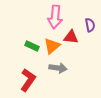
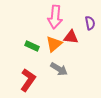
purple semicircle: moved 2 px up
orange triangle: moved 2 px right, 2 px up
gray arrow: moved 1 px right, 1 px down; rotated 24 degrees clockwise
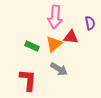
red L-shape: rotated 30 degrees counterclockwise
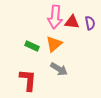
red triangle: moved 1 px right, 15 px up
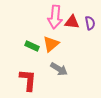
orange triangle: moved 3 px left
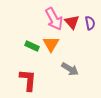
pink arrow: moved 1 px left, 2 px down; rotated 35 degrees counterclockwise
red triangle: rotated 42 degrees clockwise
orange triangle: rotated 18 degrees counterclockwise
gray arrow: moved 11 px right
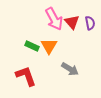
orange triangle: moved 2 px left, 2 px down
red L-shape: moved 2 px left, 4 px up; rotated 25 degrees counterclockwise
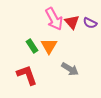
purple semicircle: rotated 128 degrees clockwise
green rectangle: rotated 32 degrees clockwise
red L-shape: moved 1 px right, 1 px up
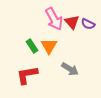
purple semicircle: moved 2 px left, 1 px down
red L-shape: rotated 80 degrees counterclockwise
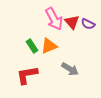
orange triangle: rotated 36 degrees clockwise
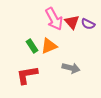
gray arrow: moved 1 px right, 1 px up; rotated 18 degrees counterclockwise
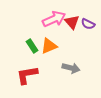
pink arrow: rotated 85 degrees counterclockwise
